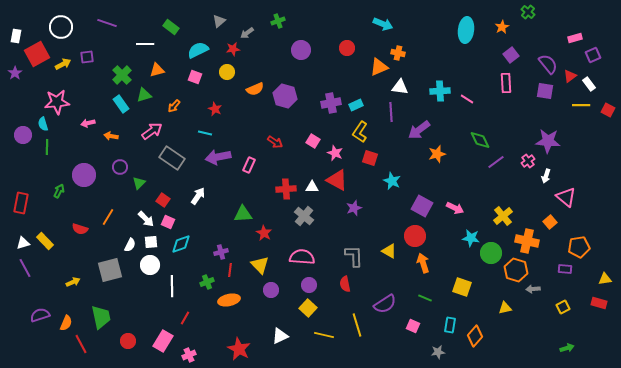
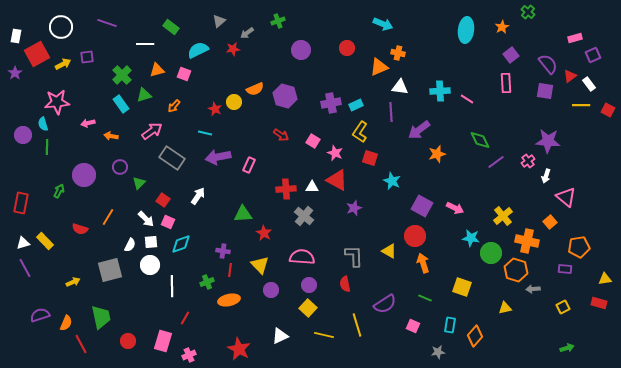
yellow circle at (227, 72): moved 7 px right, 30 px down
pink square at (195, 77): moved 11 px left, 3 px up
red arrow at (275, 142): moved 6 px right, 7 px up
purple cross at (221, 252): moved 2 px right, 1 px up; rotated 24 degrees clockwise
pink rectangle at (163, 341): rotated 15 degrees counterclockwise
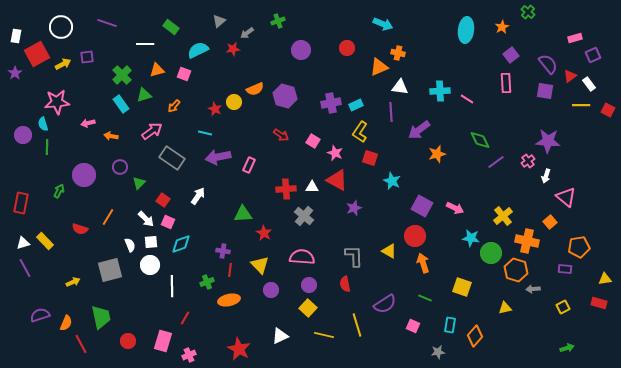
white semicircle at (130, 245): rotated 48 degrees counterclockwise
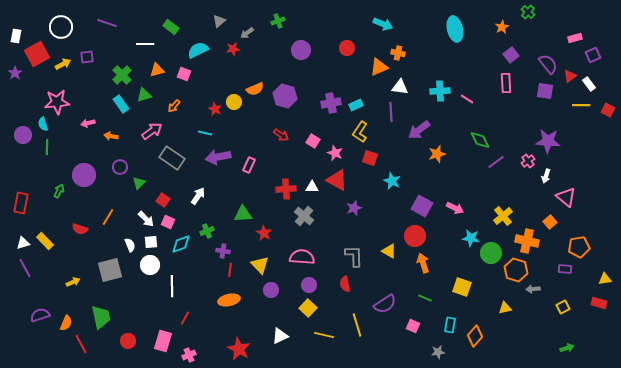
cyan ellipse at (466, 30): moved 11 px left, 1 px up; rotated 20 degrees counterclockwise
green cross at (207, 282): moved 51 px up
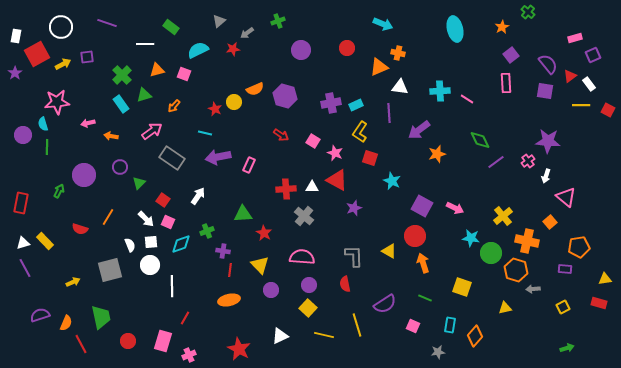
purple line at (391, 112): moved 2 px left, 1 px down
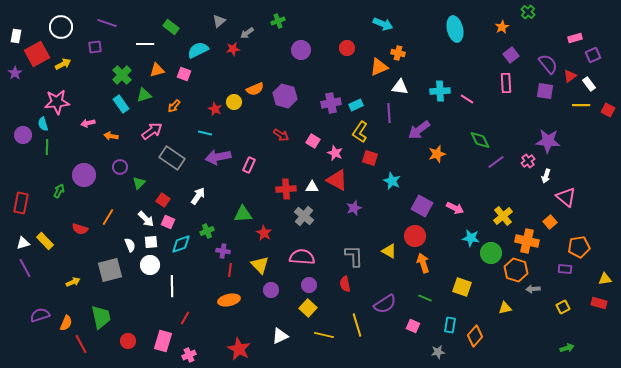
purple square at (87, 57): moved 8 px right, 10 px up
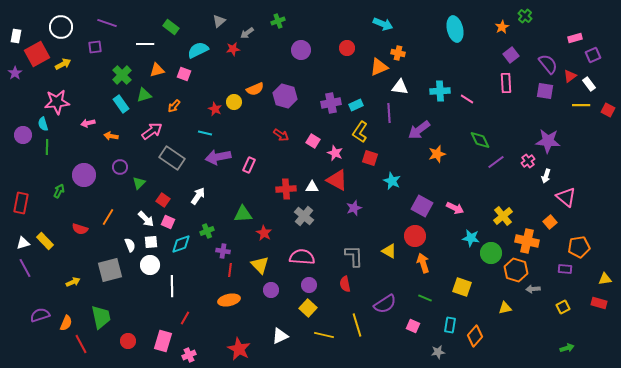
green cross at (528, 12): moved 3 px left, 4 px down
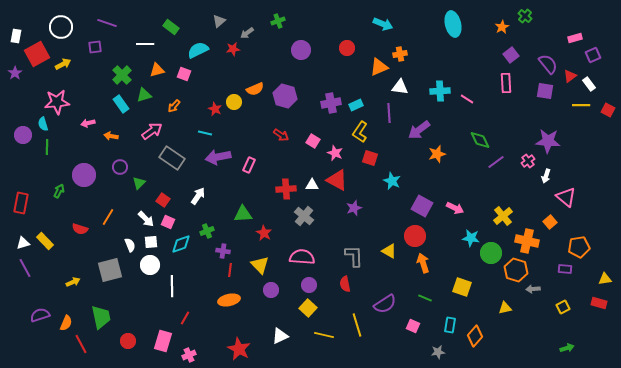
cyan ellipse at (455, 29): moved 2 px left, 5 px up
orange cross at (398, 53): moved 2 px right, 1 px down; rotated 24 degrees counterclockwise
white triangle at (312, 187): moved 2 px up
